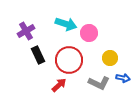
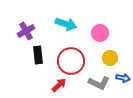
pink circle: moved 11 px right
black rectangle: rotated 18 degrees clockwise
red circle: moved 2 px right, 1 px down
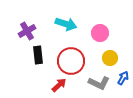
purple cross: moved 1 px right
blue arrow: rotated 72 degrees counterclockwise
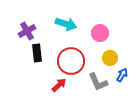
black rectangle: moved 1 px left, 2 px up
blue arrow: moved 1 px left, 3 px up
gray L-shape: moved 1 px left, 1 px up; rotated 40 degrees clockwise
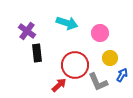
cyan arrow: moved 1 px right, 1 px up
purple cross: rotated 24 degrees counterclockwise
red circle: moved 4 px right, 4 px down
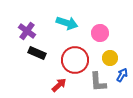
black rectangle: rotated 60 degrees counterclockwise
red circle: moved 5 px up
gray L-shape: rotated 20 degrees clockwise
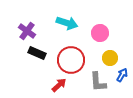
red circle: moved 4 px left
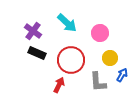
cyan arrow: rotated 25 degrees clockwise
purple cross: moved 6 px right
red arrow: rotated 21 degrees counterclockwise
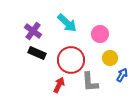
pink circle: moved 1 px down
gray L-shape: moved 8 px left
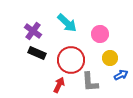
blue arrow: moved 1 px left; rotated 32 degrees clockwise
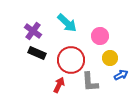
pink circle: moved 2 px down
